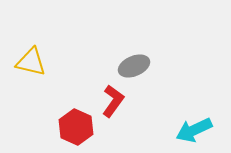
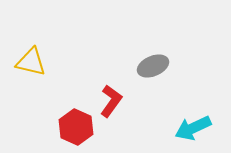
gray ellipse: moved 19 px right
red L-shape: moved 2 px left
cyan arrow: moved 1 px left, 2 px up
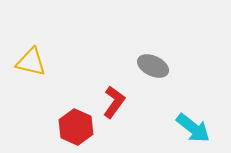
gray ellipse: rotated 48 degrees clockwise
red L-shape: moved 3 px right, 1 px down
cyan arrow: rotated 117 degrees counterclockwise
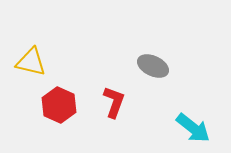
red L-shape: rotated 16 degrees counterclockwise
red hexagon: moved 17 px left, 22 px up
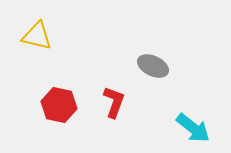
yellow triangle: moved 6 px right, 26 px up
red hexagon: rotated 12 degrees counterclockwise
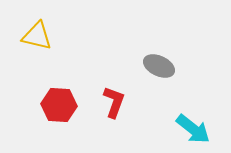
gray ellipse: moved 6 px right
red hexagon: rotated 8 degrees counterclockwise
cyan arrow: moved 1 px down
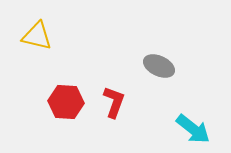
red hexagon: moved 7 px right, 3 px up
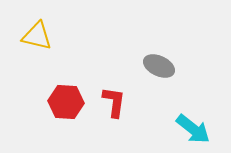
red L-shape: rotated 12 degrees counterclockwise
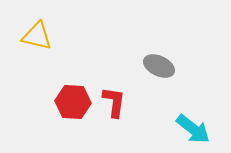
red hexagon: moved 7 px right
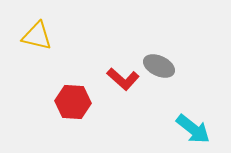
red L-shape: moved 9 px right, 23 px up; rotated 124 degrees clockwise
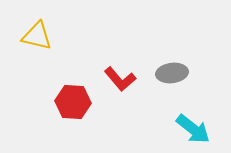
gray ellipse: moved 13 px right, 7 px down; rotated 32 degrees counterclockwise
red L-shape: moved 3 px left; rotated 8 degrees clockwise
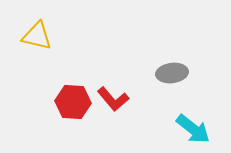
red L-shape: moved 7 px left, 20 px down
